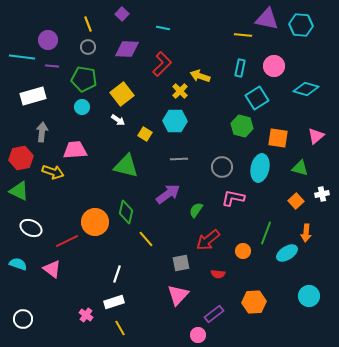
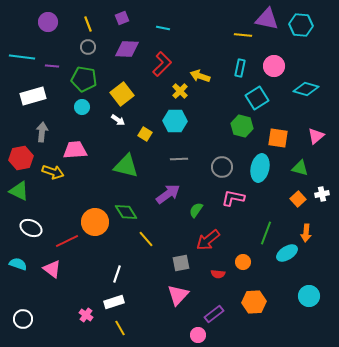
purple square at (122, 14): moved 4 px down; rotated 24 degrees clockwise
purple circle at (48, 40): moved 18 px up
orange square at (296, 201): moved 2 px right, 2 px up
green diamond at (126, 212): rotated 45 degrees counterclockwise
orange circle at (243, 251): moved 11 px down
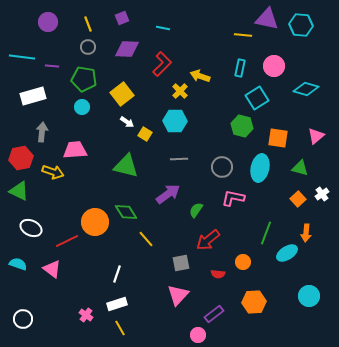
white arrow at (118, 120): moved 9 px right, 2 px down
white cross at (322, 194): rotated 24 degrees counterclockwise
white rectangle at (114, 302): moved 3 px right, 2 px down
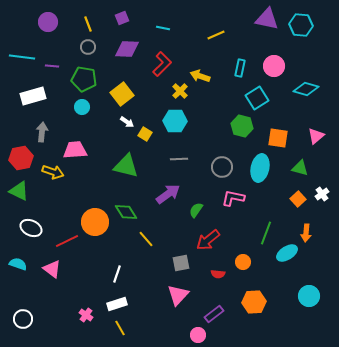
yellow line at (243, 35): moved 27 px left; rotated 30 degrees counterclockwise
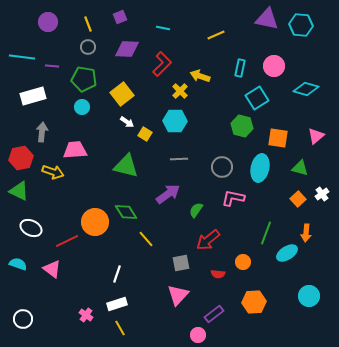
purple square at (122, 18): moved 2 px left, 1 px up
